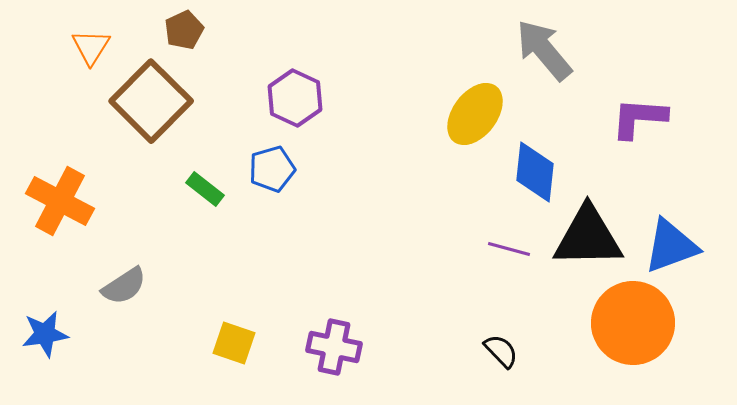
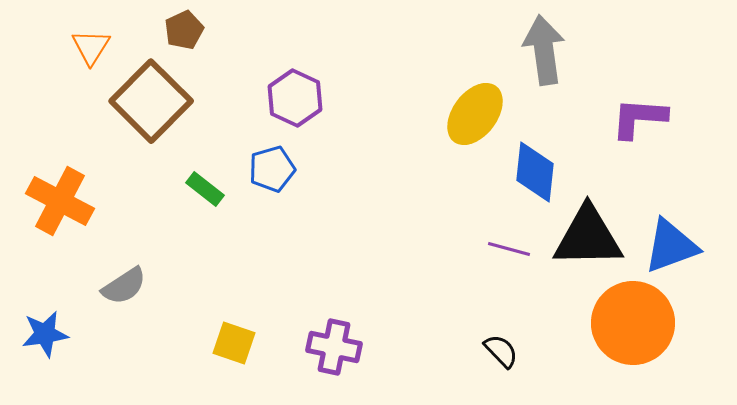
gray arrow: rotated 32 degrees clockwise
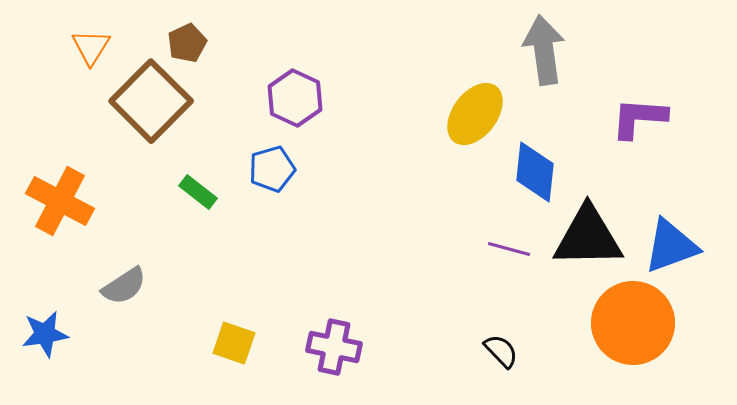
brown pentagon: moved 3 px right, 13 px down
green rectangle: moved 7 px left, 3 px down
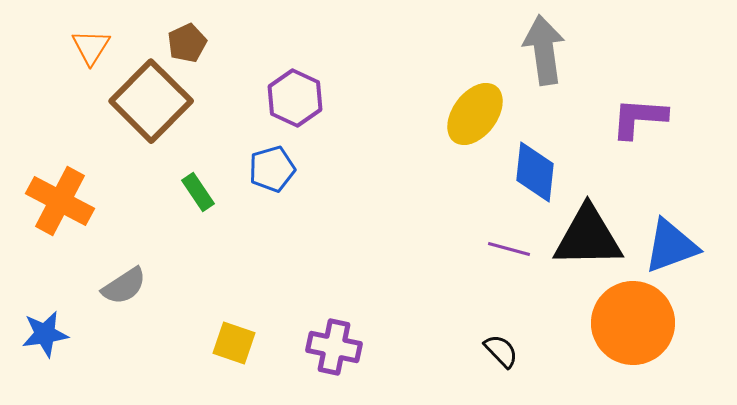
green rectangle: rotated 18 degrees clockwise
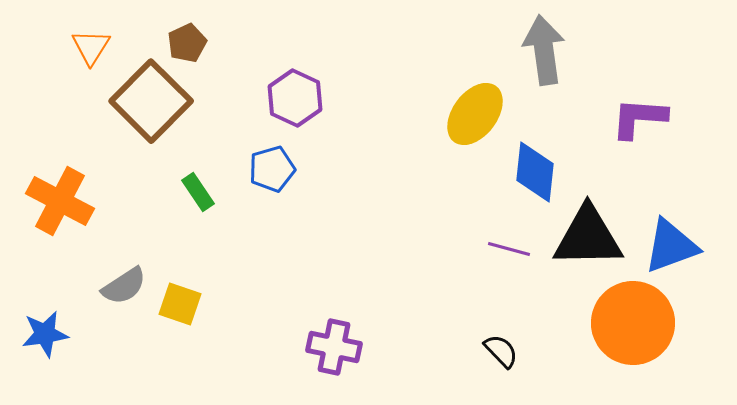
yellow square: moved 54 px left, 39 px up
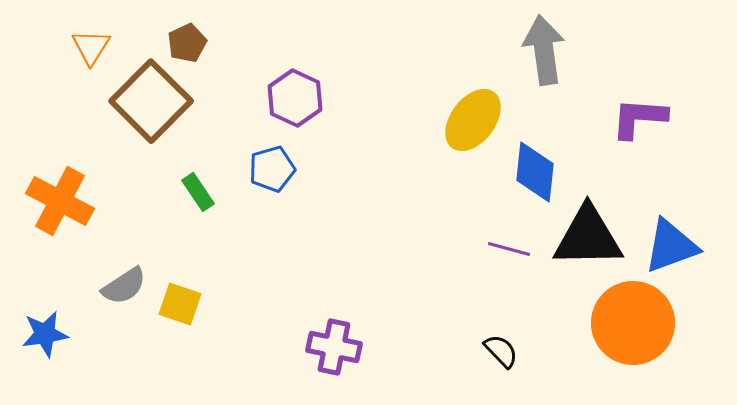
yellow ellipse: moved 2 px left, 6 px down
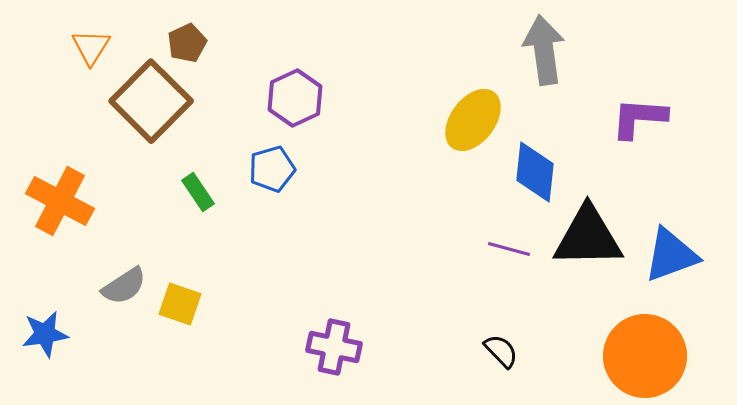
purple hexagon: rotated 10 degrees clockwise
blue triangle: moved 9 px down
orange circle: moved 12 px right, 33 px down
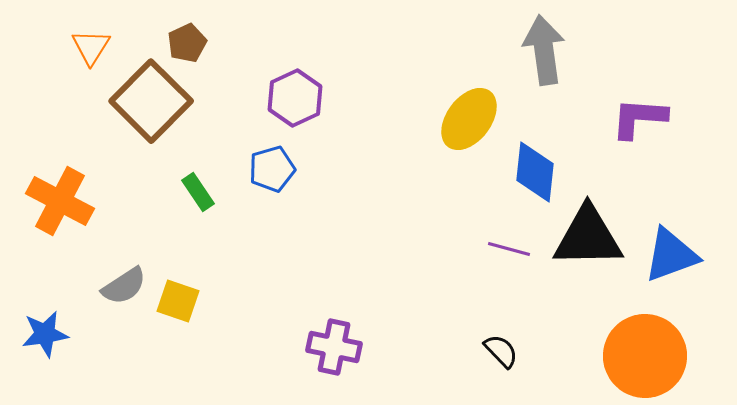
yellow ellipse: moved 4 px left, 1 px up
yellow square: moved 2 px left, 3 px up
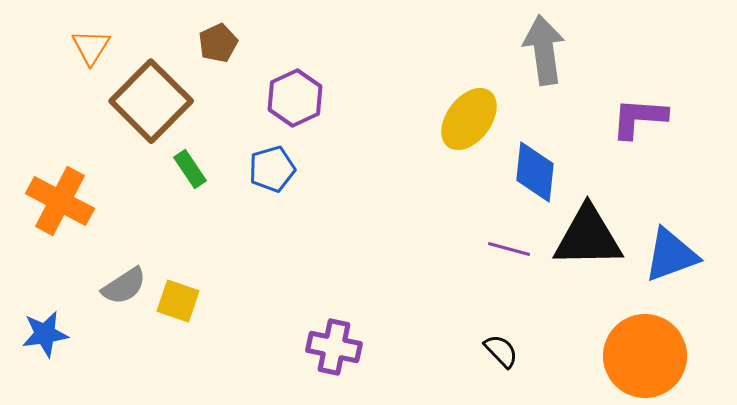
brown pentagon: moved 31 px right
green rectangle: moved 8 px left, 23 px up
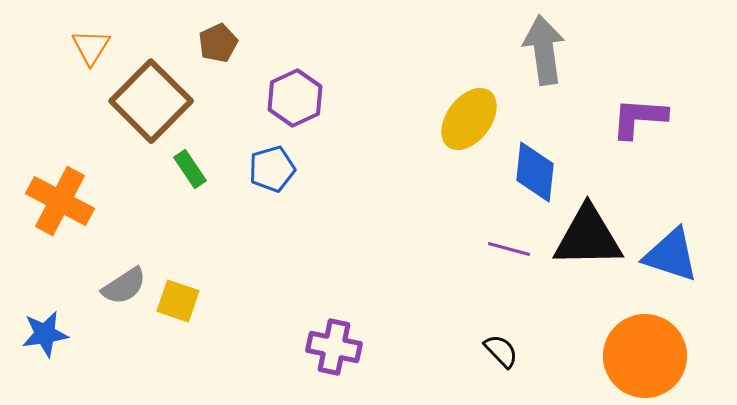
blue triangle: rotated 38 degrees clockwise
